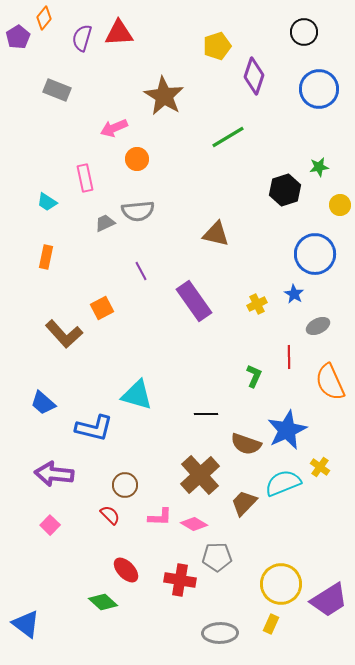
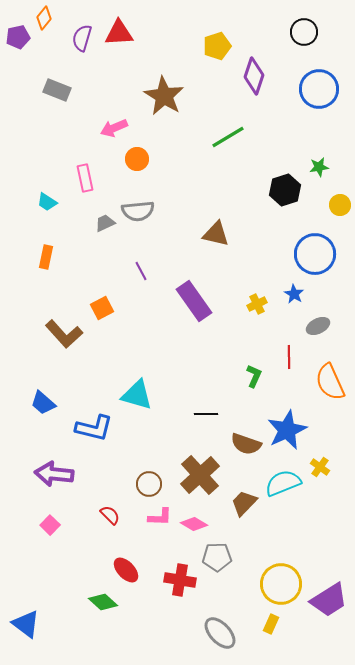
purple pentagon at (18, 37): rotated 20 degrees clockwise
brown circle at (125, 485): moved 24 px right, 1 px up
gray ellipse at (220, 633): rotated 48 degrees clockwise
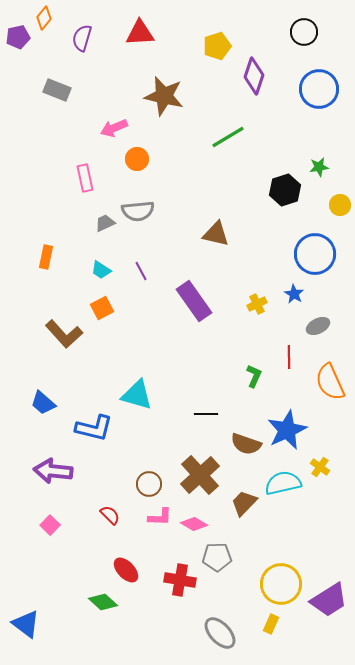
red triangle at (119, 33): moved 21 px right
brown star at (164, 96): rotated 18 degrees counterclockwise
cyan trapezoid at (47, 202): moved 54 px right, 68 px down
purple arrow at (54, 474): moved 1 px left, 3 px up
cyan semicircle at (283, 483): rotated 9 degrees clockwise
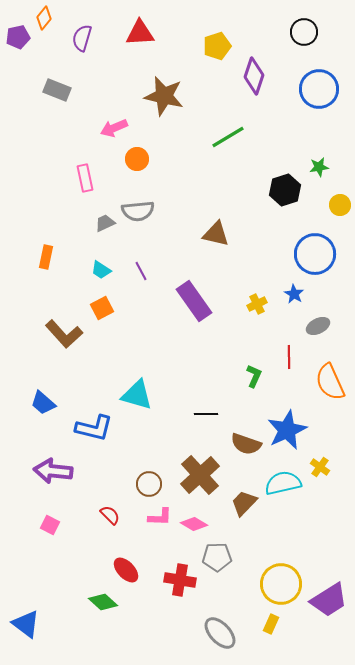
pink square at (50, 525): rotated 18 degrees counterclockwise
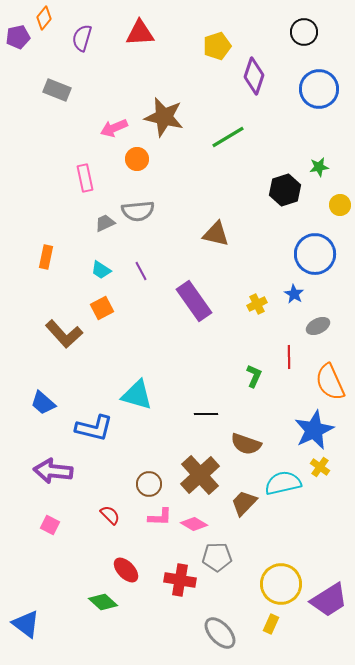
brown star at (164, 96): moved 21 px down
blue star at (287, 430): moved 27 px right
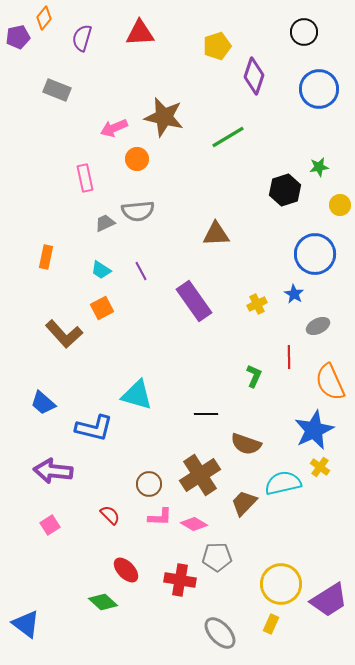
brown triangle at (216, 234): rotated 16 degrees counterclockwise
brown cross at (200, 475): rotated 9 degrees clockwise
pink square at (50, 525): rotated 30 degrees clockwise
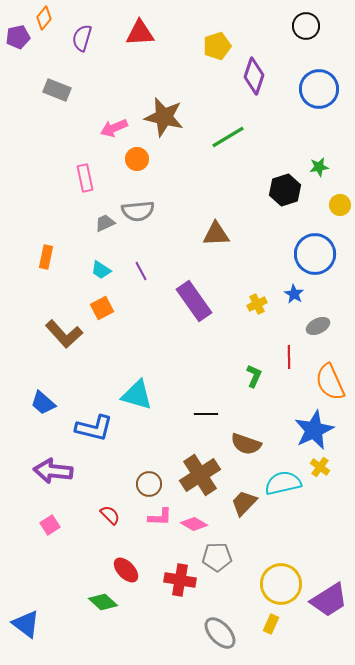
black circle at (304, 32): moved 2 px right, 6 px up
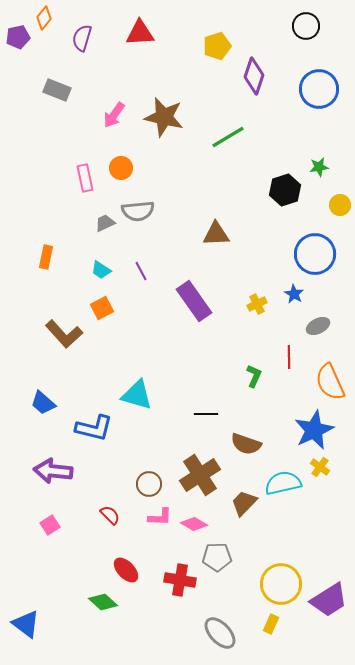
pink arrow at (114, 128): moved 13 px up; rotated 32 degrees counterclockwise
orange circle at (137, 159): moved 16 px left, 9 px down
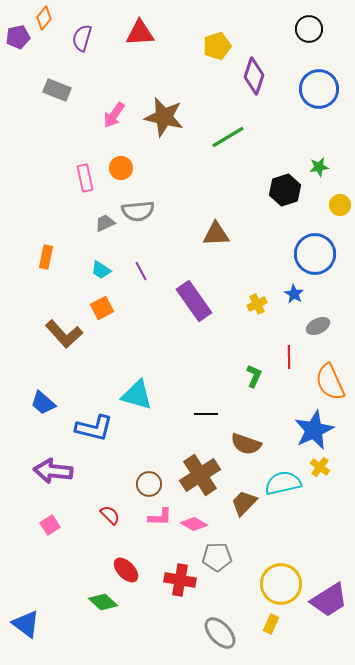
black circle at (306, 26): moved 3 px right, 3 px down
